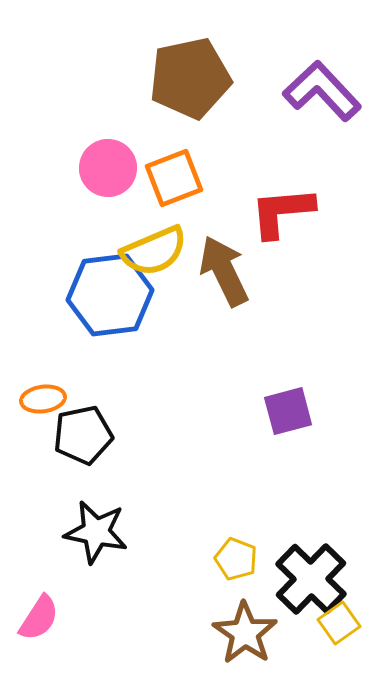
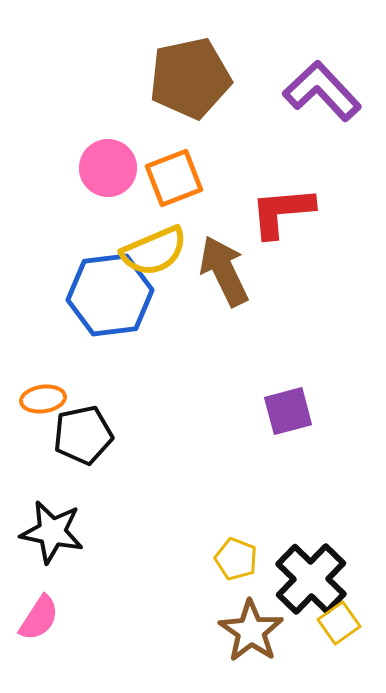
black star: moved 44 px left
brown star: moved 6 px right, 2 px up
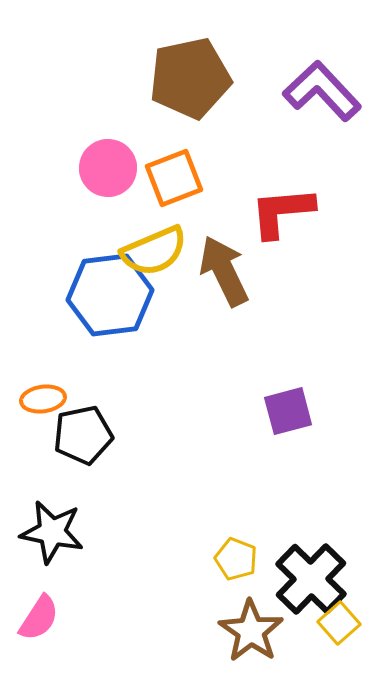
yellow square: rotated 6 degrees counterclockwise
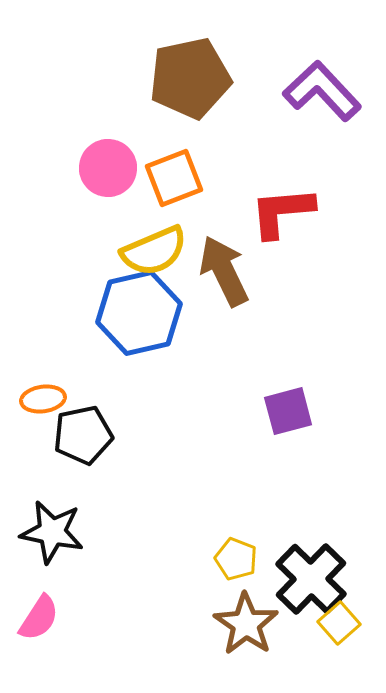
blue hexagon: moved 29 px right, 18 px down; rotated 6 degrees counterclockwise
brown star: moved 5 px left, 7 px up
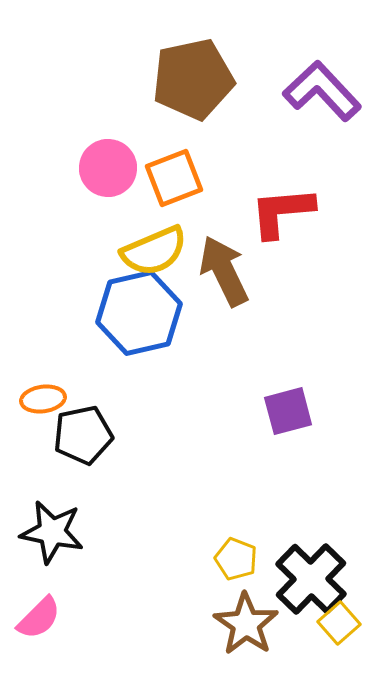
brown pentagon: moved 3 px right, 1 px down
pink semicircle: rotated 12 degrees clockwise
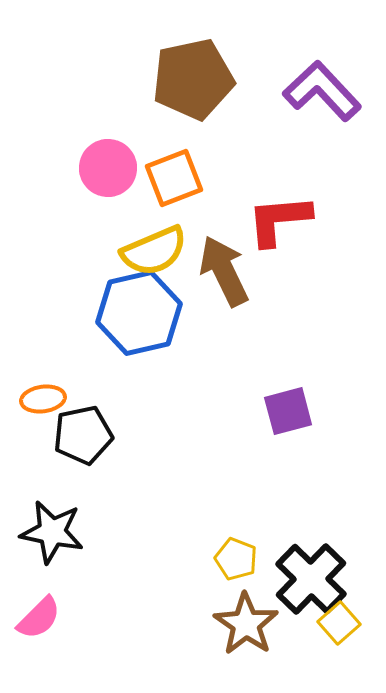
red L-shape: moved 3 px left, 8 px down
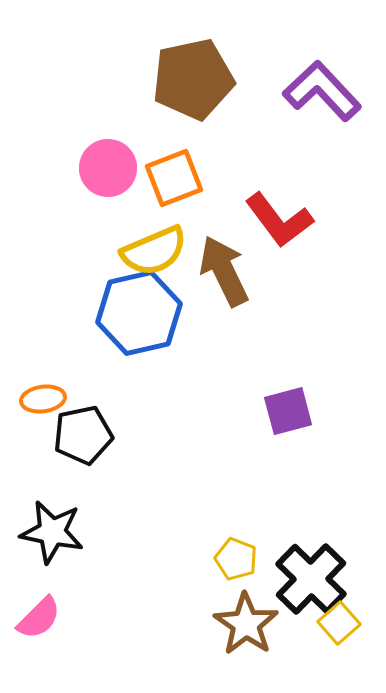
red L-shape: rotated 122 degrees counterclockwise
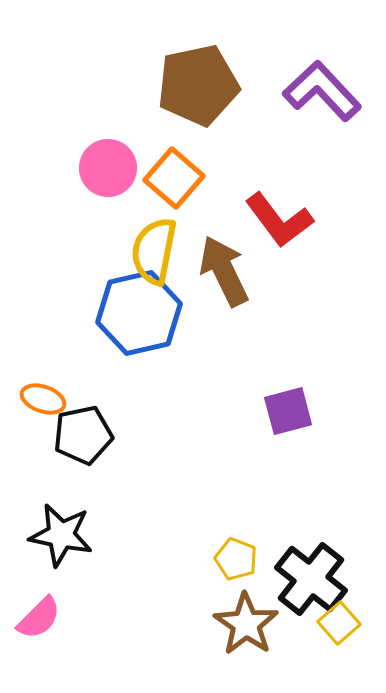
brown pentagon: moved 5 px right, 6 px down
orange square: rotated 28 degrees counterclockwise
yellow semicircle: rotated 124 degrees clockwise
orange ellipse: rotated 27 degrees clockwise
black star: moved 9 px right, 3 px down
black cross: rotated 6 degrees counterclockwise
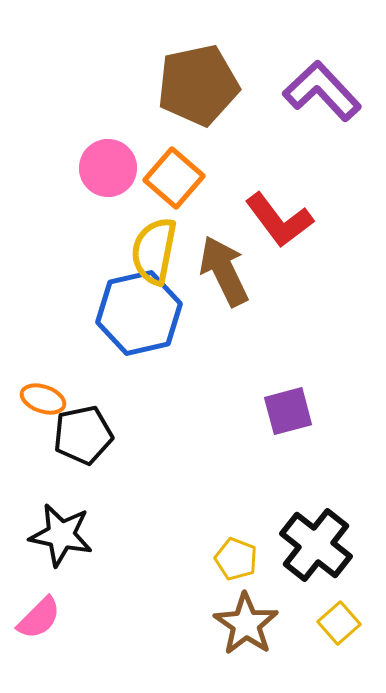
black cross: moved 5 px right, 34 px up
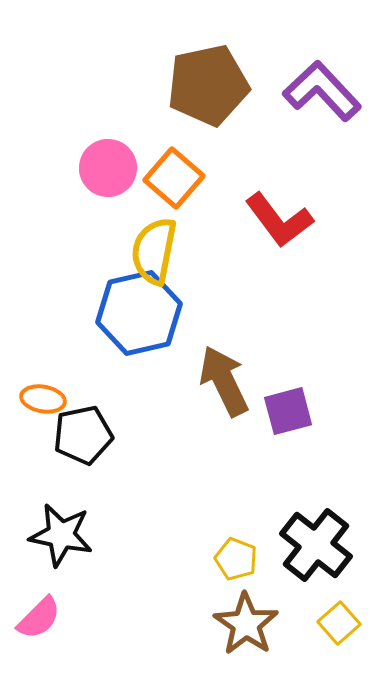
brown pentagon: moved 10 px right
brown arrow: moved 110 px down
orange ellipse: rotated 9 degrees counterclockwise
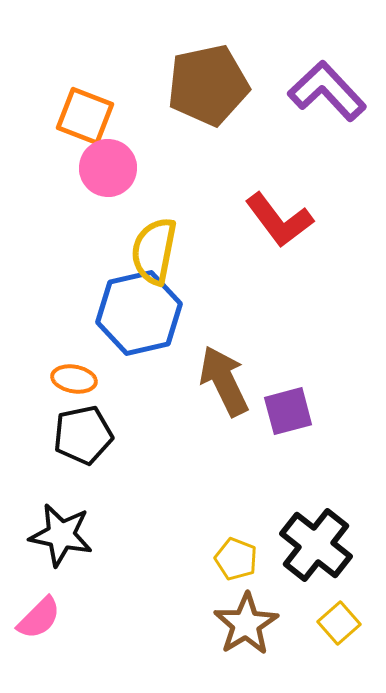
purple L-shape: moved 5 px right
orange square: moved 89 px left, 62 px up; rotated 20 degrees counterclockwise
orange ellipse: moved 31 px right, 20 px up
brown star: rotated 6 degrees clockwise
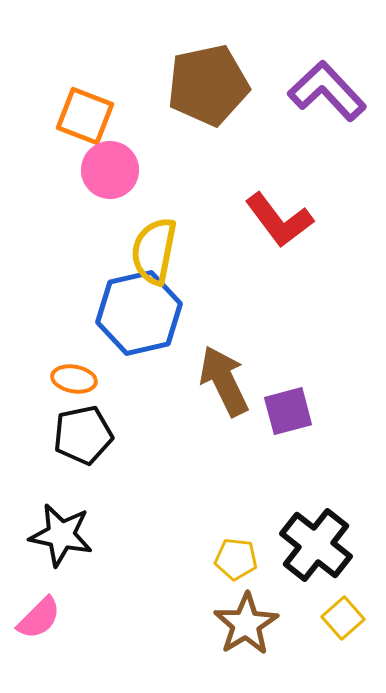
pink circle: moved 2 px right, 2 px down
yellow pentagon: rotated 15 degrees counterclockwise
yellow square: moved 4 px right, 5 px up
